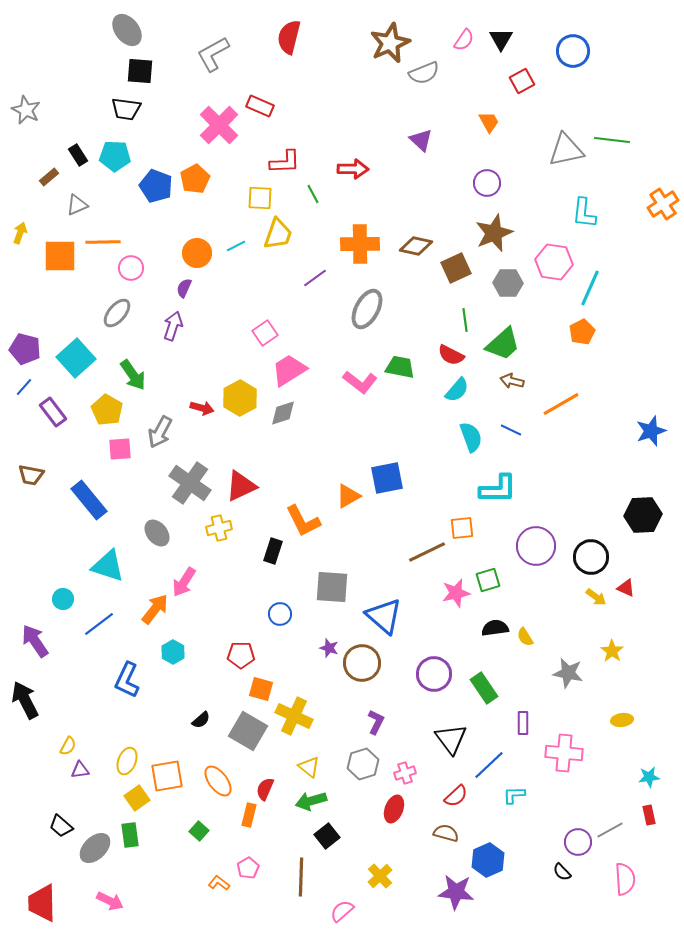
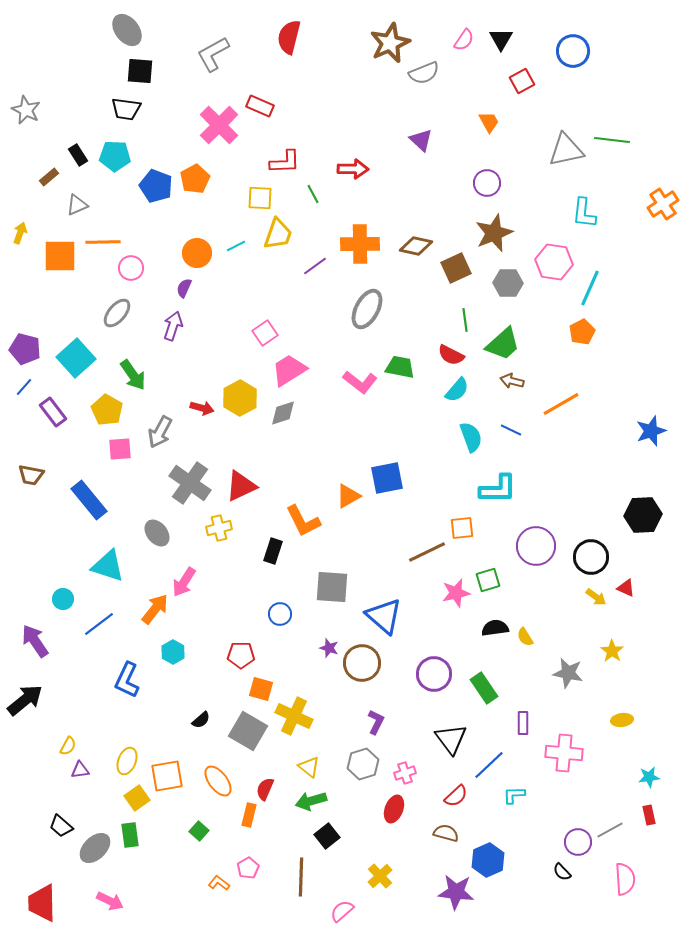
purple line at (315, 278): moved 12 px up
black arrow at (25, 700): rotated 78 degrees clockwise
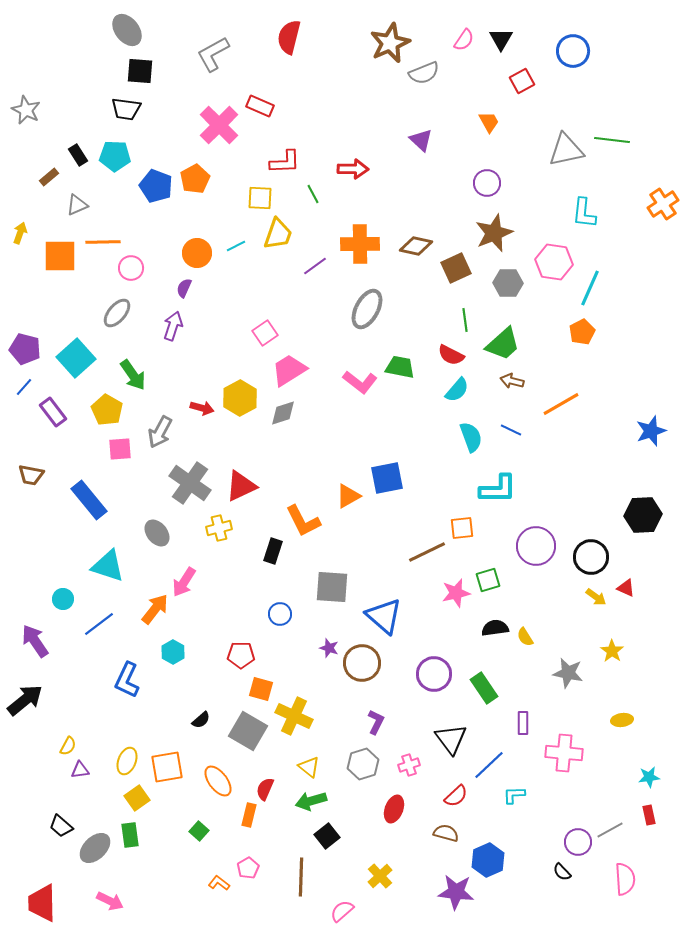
pink cross at (405, 773): moved 4 px right, 8 px up
orange square at (167, 776): moved 9 px up
